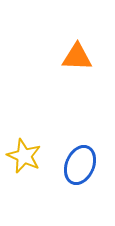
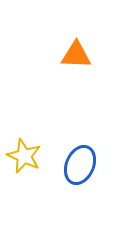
orange triangle: moved 1 px left, 2 px up
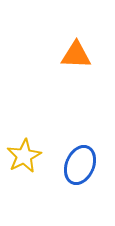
yellow star: rotated 20 degrees clockwise
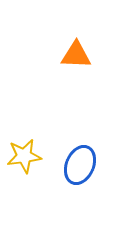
yellow star: rotated 20 degrees clockwise
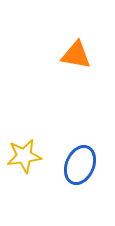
orange triangle: rotated 8 degrees clockwise
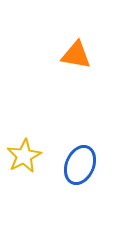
yellow star: rotated 20 degrees counterclockwise
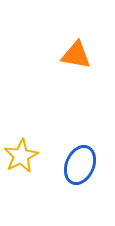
yellow star: moved 3 px left
